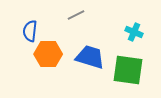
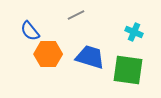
blue semicircle: rotated 45 degrees counterclockwise
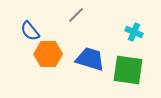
gray line: rotated 18 degrees counterclockwise
blue trapezoid: moved 2 px down
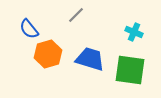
blue semicircle: moved 1 px left, 2 px up
orange hexagon: rotated 16 degrees counterclockwise
green square: moved 2 px right
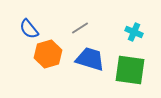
gray line: moved 4 px right, 13 px down; rotated 12 degrees clockwise
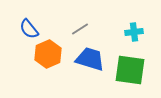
gray line: moved 1 px down
cyan cross: rotated 30 degrees counterclockwise
orange hexagon: rotated 8 degrees counterclockwise
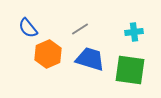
blue semicircle: moved 1 px left, 1 px up
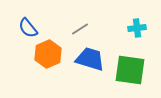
cyan cross: moved 3 px right, 4 px up
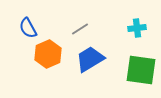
blue semicircle: rotated 10 degrees clockwise
blue trapezoid: rotated 48 degrees counterclockwise
green square: moved 11 px right
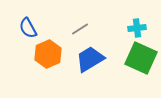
green square: moved 12 px up; rotated 16 degrees clockwise
